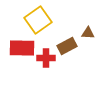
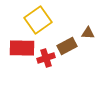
red cross: rotated 18 degrees counterclockwise
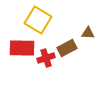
yellow square: rotated 24 degrees counterclockwise
brown rectangle: moved 2 px down
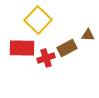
yellow square: rotated 12 degrees clockwise
brown triangle: moved 2 px down
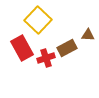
red rectangle: rotated 60 degrees clockwise
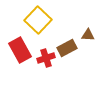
red rectangle: moved 2 px left, 2 px down
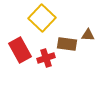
yellow square: moved 4 px right, 2 px up
brown rectangle: moved 4 px up; rotated 36 degrees clockwise
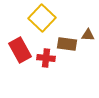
red cross: rotated 24 degrees clockwise
